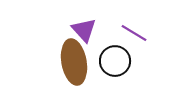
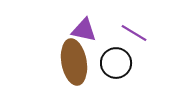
purple triangle: rotated 36 degrees counterclockwise
black circle: moved 1 px right, 2 px down
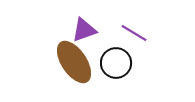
purple triangle: rotated 32 degrees counterclockwise
brown ellipse: rotated 24 degrees counterclockwise
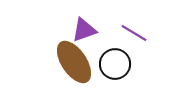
black circle: moved 1 px left, 1 px down
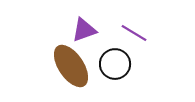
brown ellipse: moved 3 px left, 4 px down
